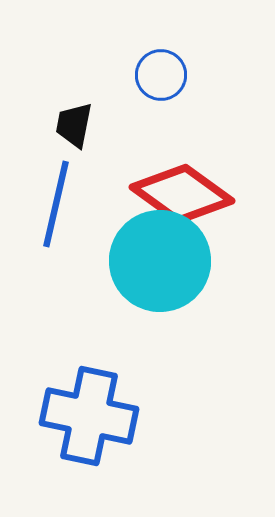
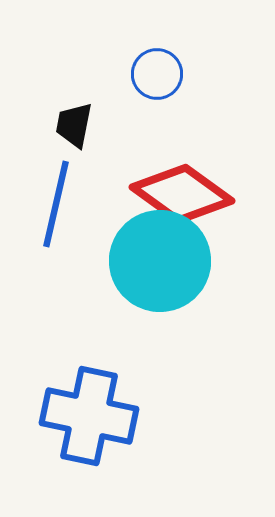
blue circle: moved 4 px left, 1 px up
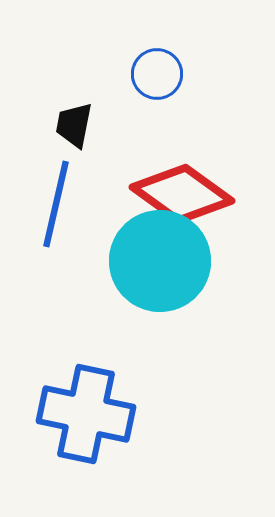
blue cross: moved 3 px left, 2 px up
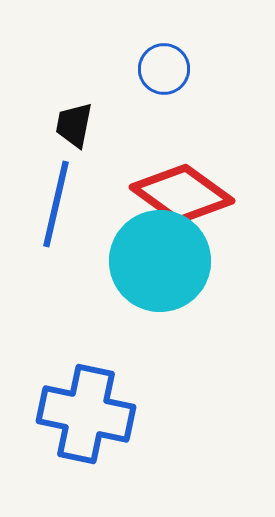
blue circle: moved 7 px right, 5 px up
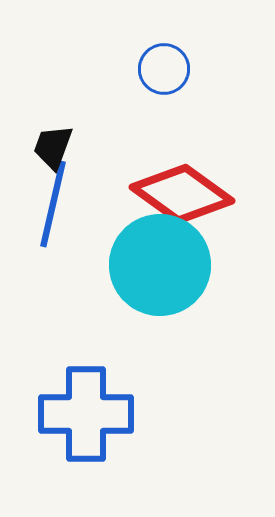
black trapezoid: moved 21 px left, 22 px down; rotated 9 degrees clockwise
blue line: moved 3 px left
cyan circle: moved 4 px down
blue cross: rotated 12 degrees counterclockwise
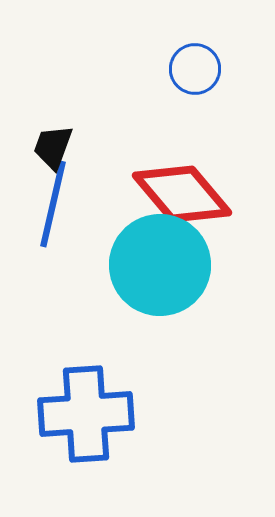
blue circle: moved 31 px right
red diamond: rotated 14 degrees clockwise
blue cross: rotated 4 degrees counterclockwise
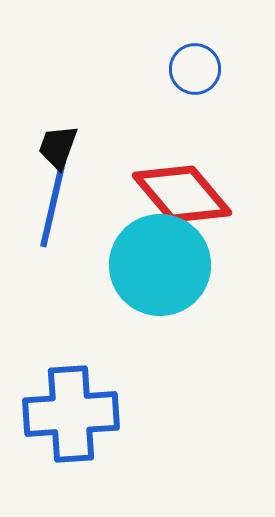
black trapezoid: moved 5 px right
blue cross: moved 15 px left
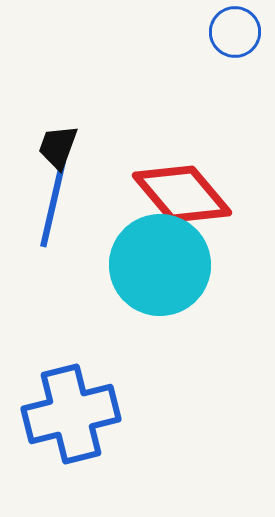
blue circle: moved 40 px right, 37 px up
blue cross: rotated 10 degrees counterclockwise
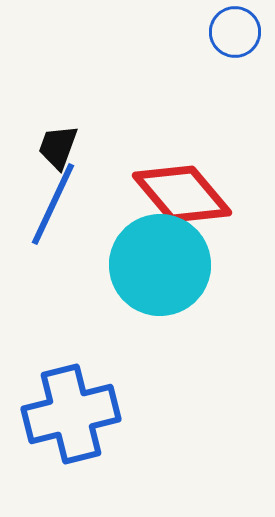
blue line: rotated 12 degrees clockwise
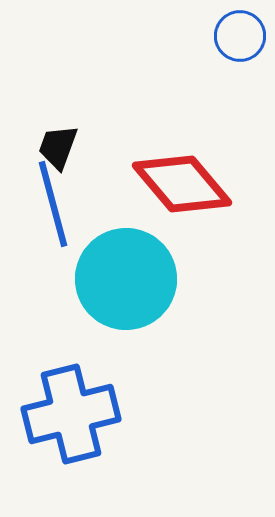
blue circle: moved 5 px right, 4 px down
red diamond: moved 10 px up
blue line: rotated 40 degrees counterclockwise
cyan circle: moved 34 px left, 14 px down
